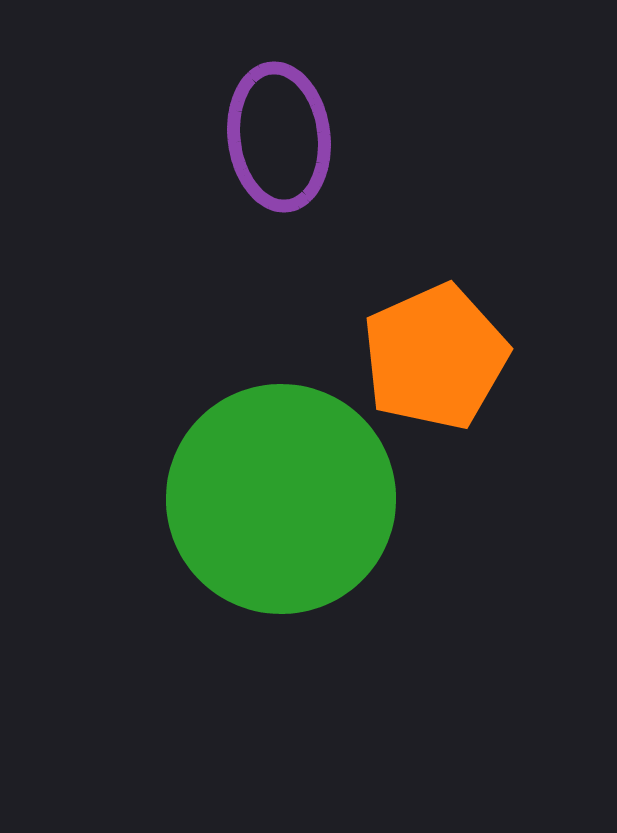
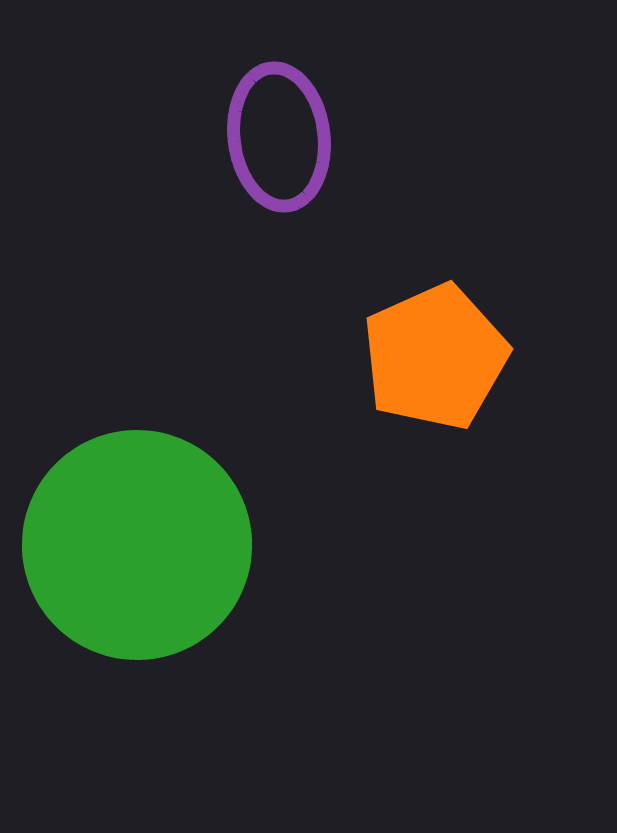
green circle: moved 144 px left, 46 px down
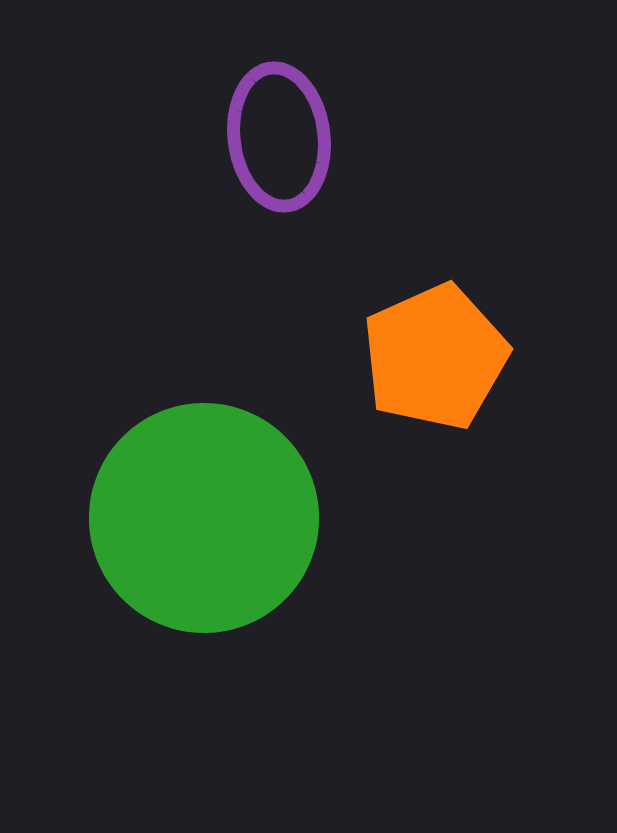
green circle: moved 67 px right, 27 px up
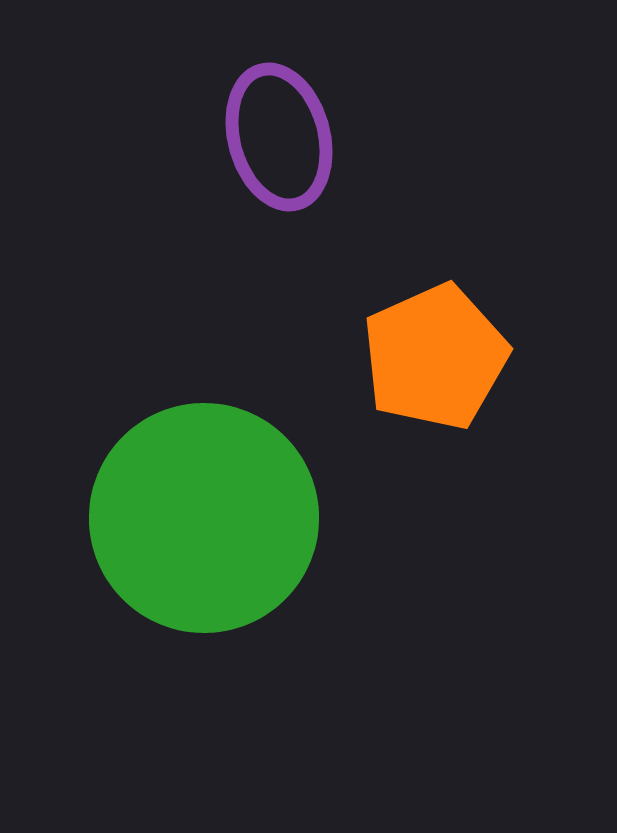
purple ellipse: rotated 8 degrees counterclockwise
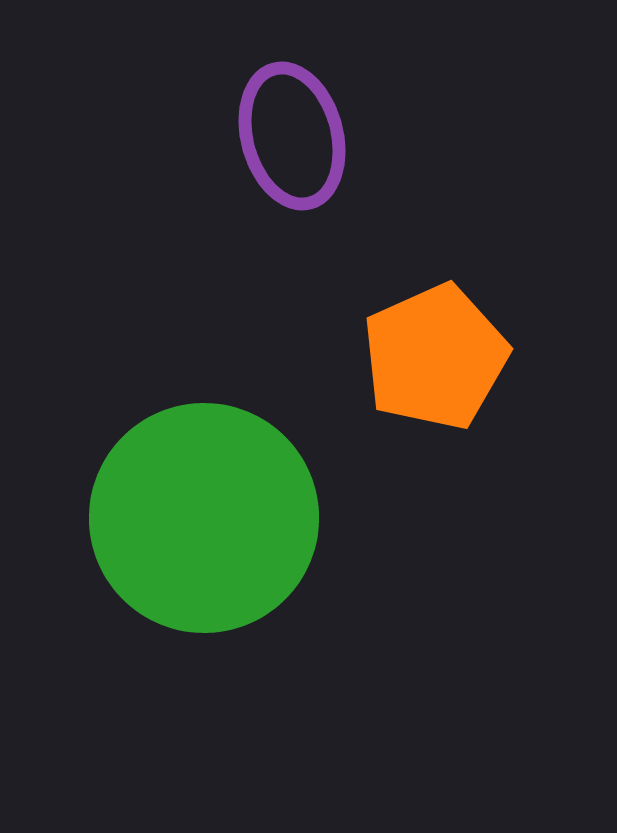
purple ellipse: moved 13 px right, 1 px up
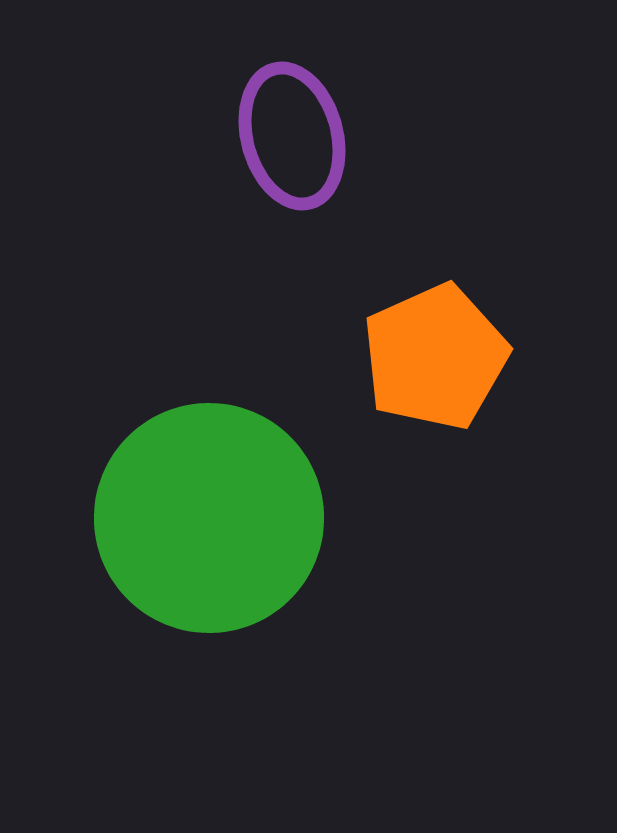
green circle: moved 5 px right
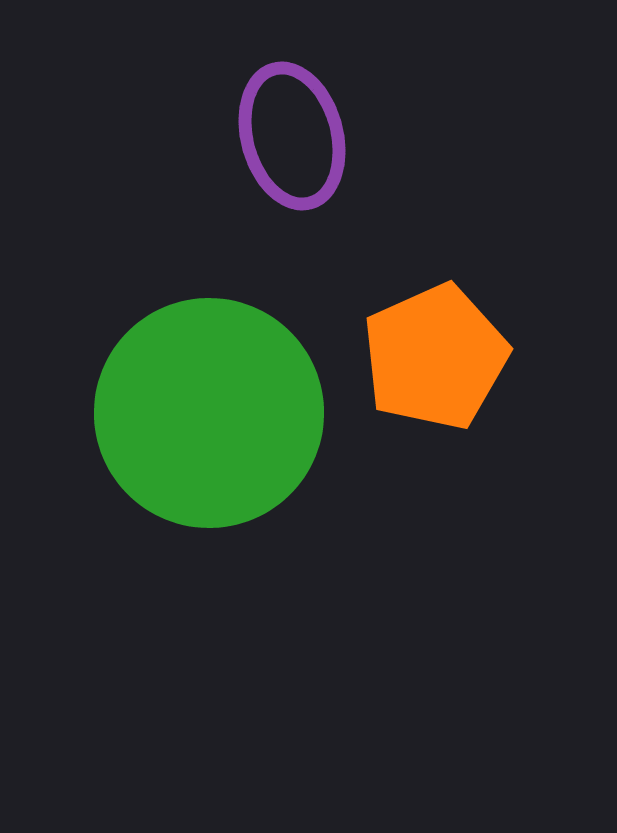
green circle: moved 105 px up
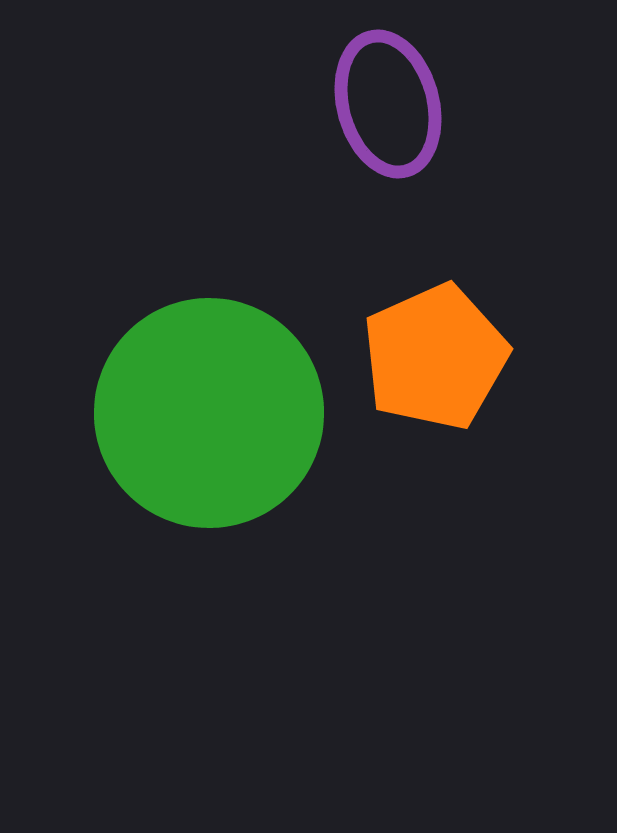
purple ellipse: moved 96 px right, 32 px up
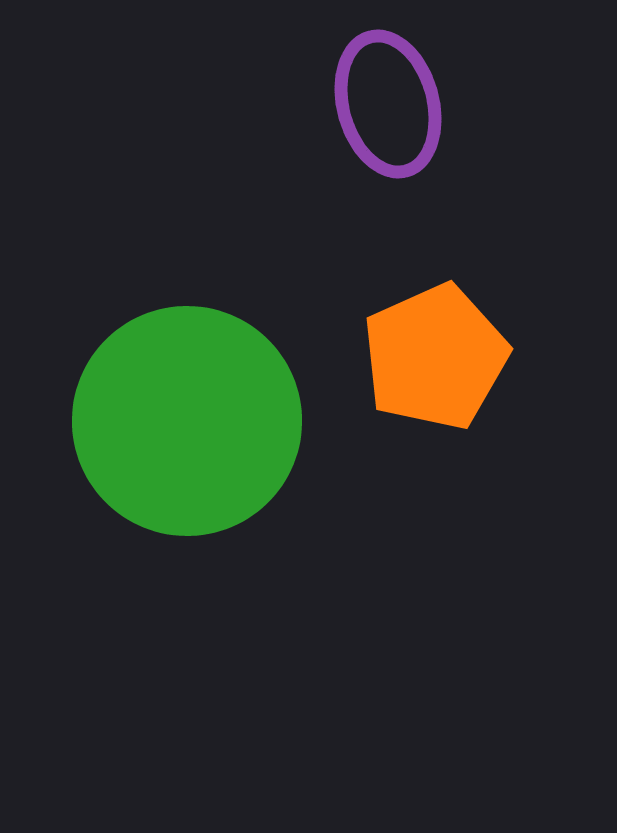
green circle: moved 22 px left, 8 px down
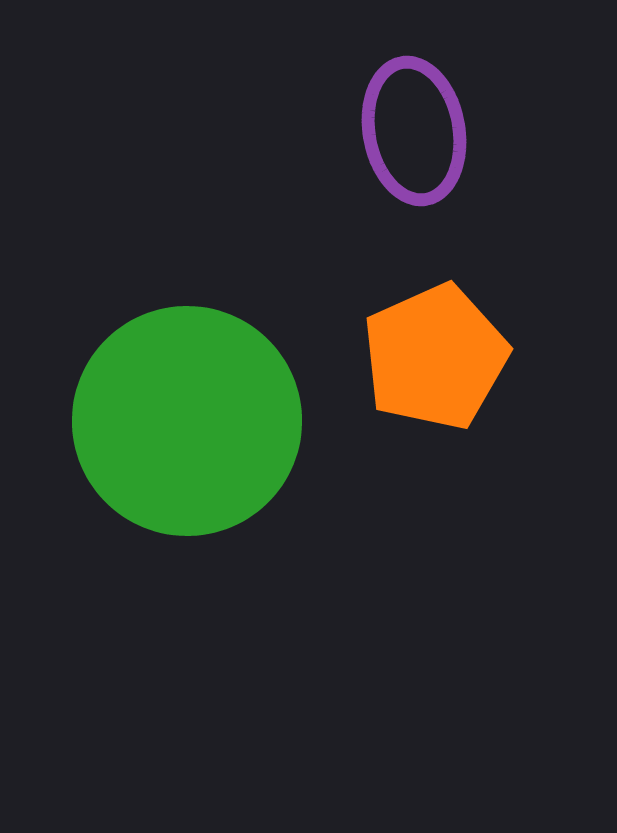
purple ellipse: moved 26 px right, 27 px down; rotated 5 degrees clockwise
